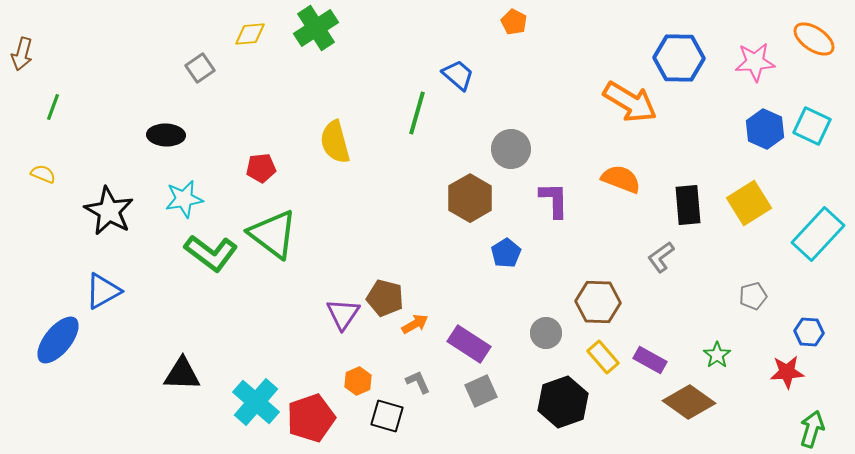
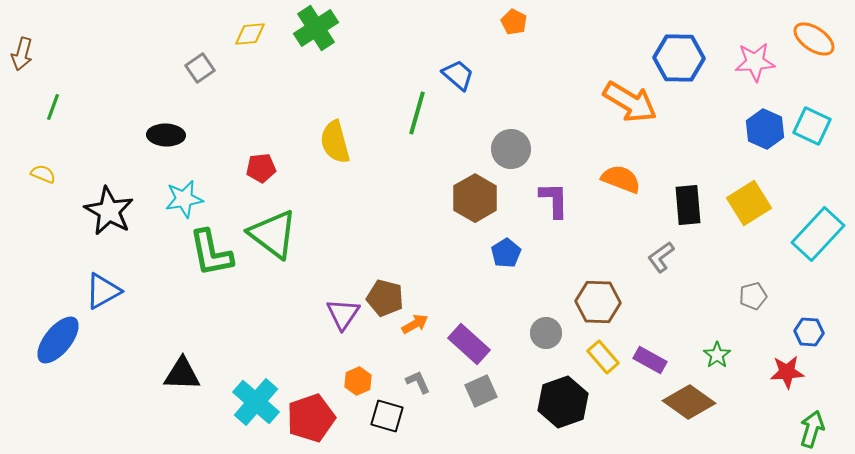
brown hexagon at (470, 198): moved 5 px right
green L-shape at (211, 253): rotated 42 degrees clockwise
purple rectangle at (469, 344): rotated 9 degrees clockwise
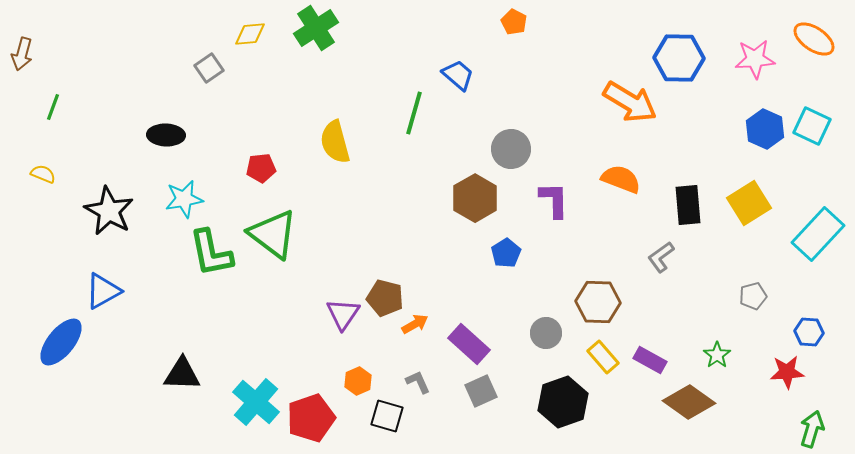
pink star at (755, 62): moved 3 px up
gray square at (200, 68): moved 9 px right
green line at (417, 113): moved 3 px left
blue ellipse at (58, 340): moved 3 px right, 2 px down
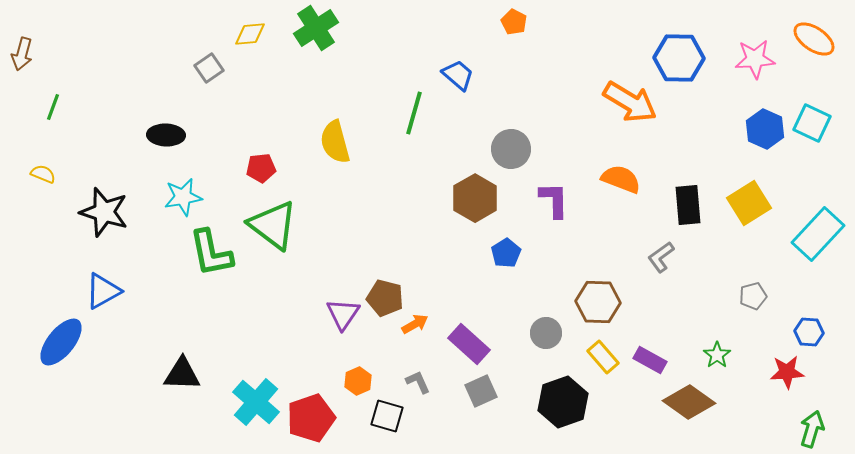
cyan square at (812, 126): moved 3 px up
cyan star at (184, 199): moved 1 px left, 2 px up
black star at (109, 211): moved 5 px left, 1 px down; rotated 12 degrees counterclockwise
green triangle at (273, 234): moved 9 px up
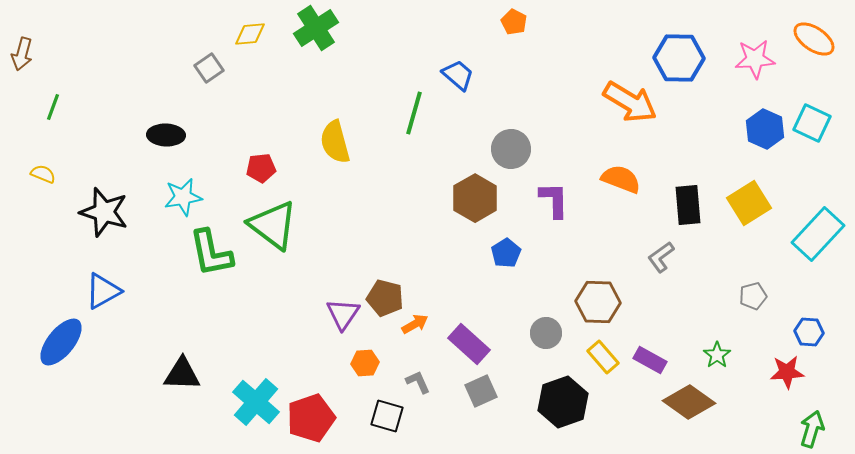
orange hexagon at (358, 381): moved 7 px right, 18 px up; rotated 20 degrees clockwise
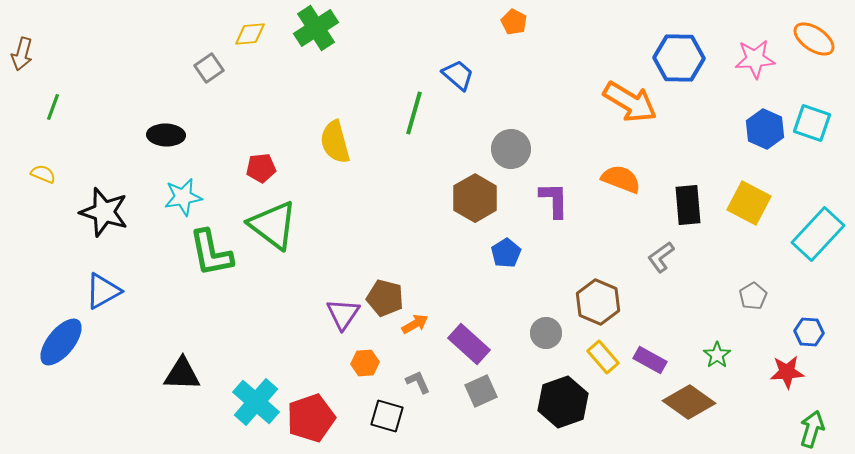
cyan square at (812, 123): rotated 6 degrees counterclockwise
yellow square at (749, 203): rotated 30 degrees counterclockwise
gray pentagon at (753, 296): rotated 16 degrees counterclockwise
brown hexagon at (598, 302): rotated 21 degrees clockwise
